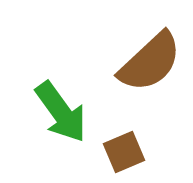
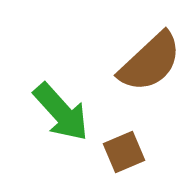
green arrow: rotated 6 degrees counterclockwise
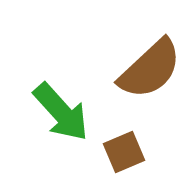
brown semicircle: moved 7 px down
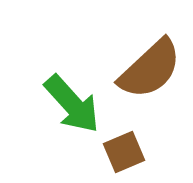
green arrow: moved 11 px right, 8 px up
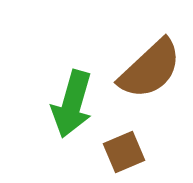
green arrow: rotated 58 degrees clockwise
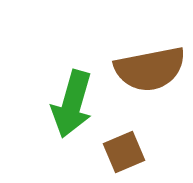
brown semicircle: rotated 32 degrees clockwise
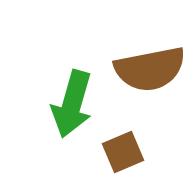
brown square: moved 1 px left
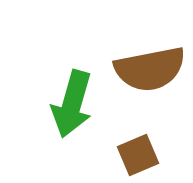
brown square: moved 15 px right, 3 px down
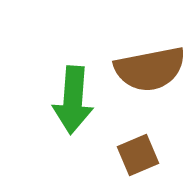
green arrow: moved 1 px right, 4 px up; rotated 12 degrees counterclockwise
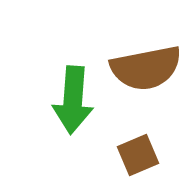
brown semicircle: moved 4 px left, 1 px up
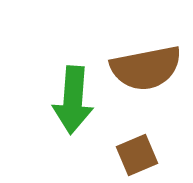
brown square: moved 1 px left
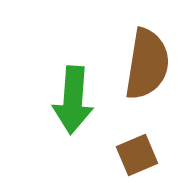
brown semicircle: moved 1 px right, 4 px up; rotated 70 degrees counterclockwise
